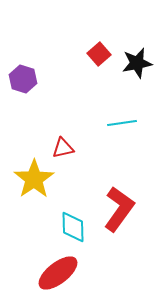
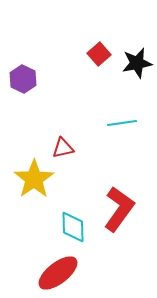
purple hexagon: rotated 8 degrees clockwise
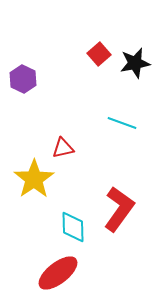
black star: moved 2 px left
cyan line: rotated 28 degrees clockwise
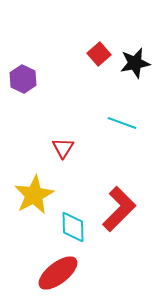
red triangle: rotated 45 degrees counterclockwise
yellow star: moved 16 px down; rotated 6 degrees clockwise
red L-shape: rotated 9 degrees clockwise
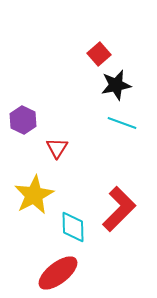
black star: moved 19 px left, 22 px down
purple hexagon: moved 41 px down
red triangle: moved 6 px left
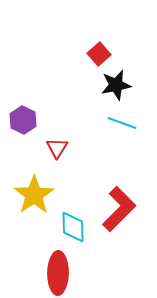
yellow star: rotated 6 degrees counterclockwise
red ellipse: rotated 51 degrees counterclockwise
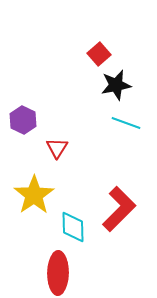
cyan line: moved 4 px right
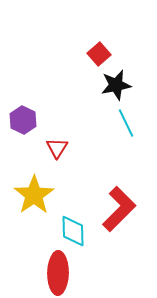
cyan line: rotated 44 degrees clockwise
cyan diamond: moved 4 px down
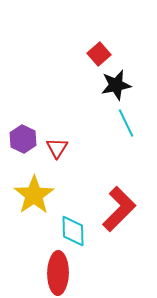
purple hexagon: moved 19 px down
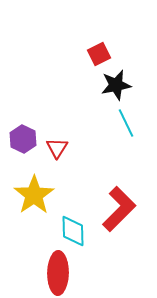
red square: rotated 15 degrees clockwise
